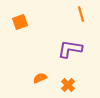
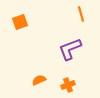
purple L-shape: rotated 30 degrees counterclockwise
orange semicircle: moved 1 px left, 2 px down
orange cross: rotated 24 degrees clockwise
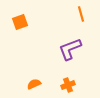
orange semicircle: moved 5 px left, 4 px down
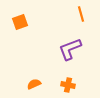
orange cross: rotated 32 degrees clockwise
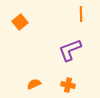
orange line: rotated 14 degrees clockwise
orange square: rotated 21 degrees counterclockwise
purple L-shape: moved 1 px down
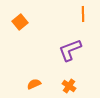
orange line: moved 2 px right
orange cross: moved 1 px right, 1 px down; rotated 24 degrees clockwise
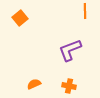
orange line: moved 2 px right, 3 px up
orange square: moved 4 px up
orange cross: rotated 24 degrees counterclockwise
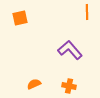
orange line: moved 2 px right, 1 px down
orange square: rotated 28 degrees clockwise
purple L-shape: rotated 70 degrees clockwise
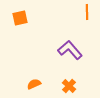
orange cross: rotated 32 degrees clockwise
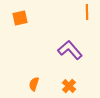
orange semicircle: rotated 48 degrees counterclockwise
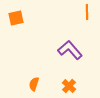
orange square: moved 4 px left
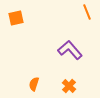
orange line: rotated 21 degrees counterclockwise
